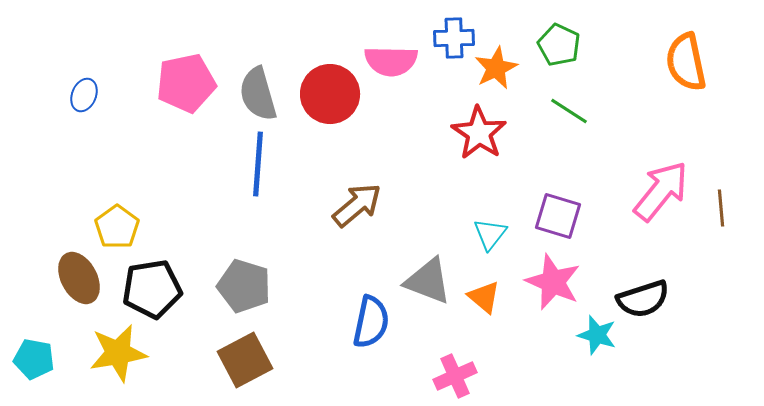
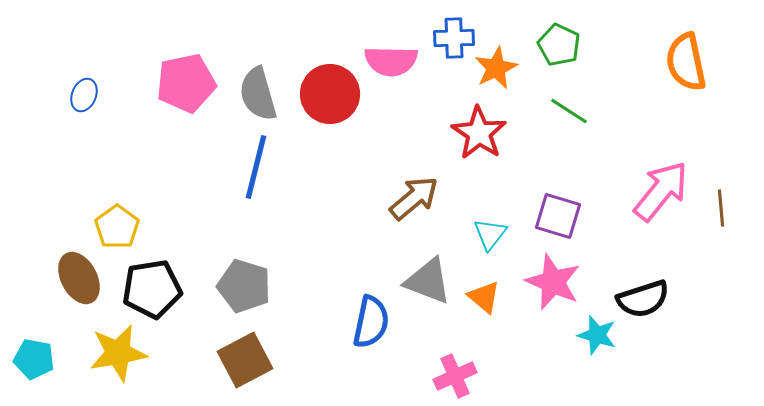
blue line: moved 2 px left, 3 px down; rotated 10 degrees clockwise
brown arrow: moved 57 px right, 7 px up
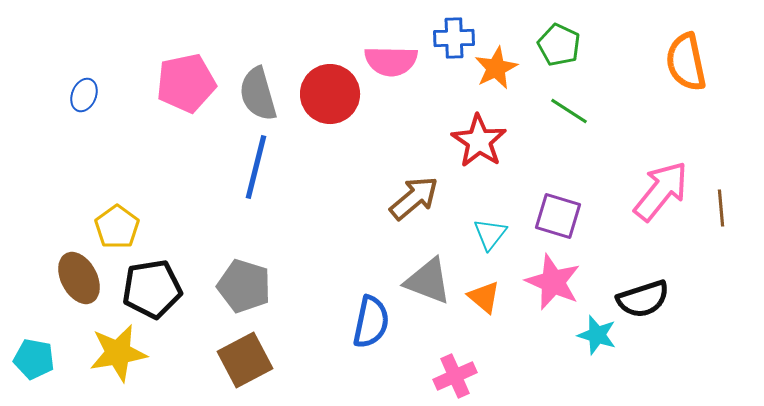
red star: moved 8 px down
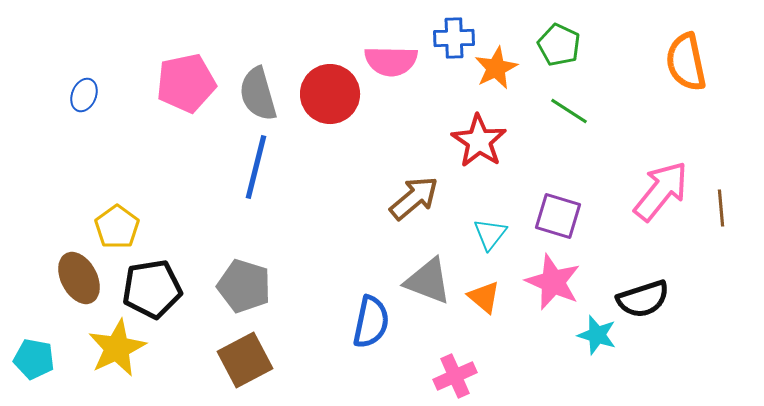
yellow star: moved 1 px left, 5 px up; rotated 16 degrees counterclockwise
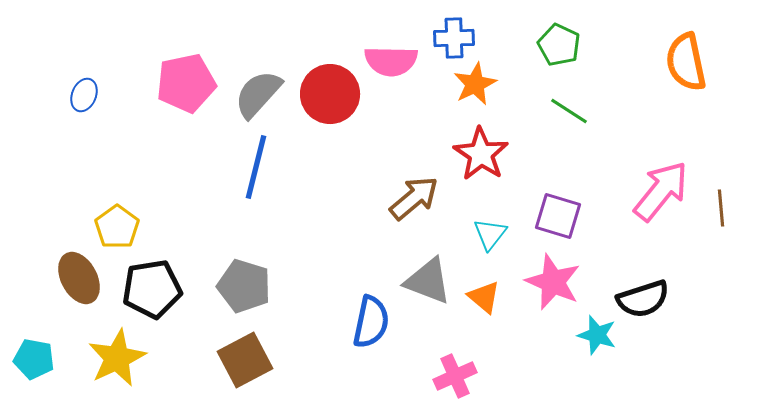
orange star: moved 21 px left, 16 px down
gray semicircle: rotated 58 degrees clockwise
red star: moved 2 px right, 13 px down
yellow star: moved 10 px down
